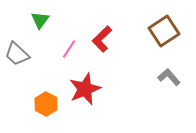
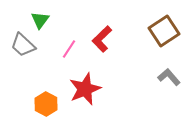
gray trapezoid: moved 6 px right, 9 px up
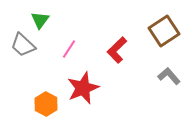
red L-shape: moved 15 px right, 11 px down
gray L-shape: moved 1 px up
red star: moved 2 px left, 1 px up
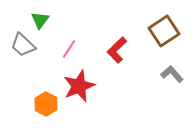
gray L-shape: moved 3 px right, 2 px up
red star: moved 4 px left, 2 px up
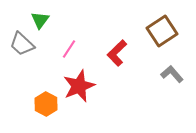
brown square: moved 2 px left
gray trapezoid: moved 1 px left, 1 px up
red L-shape: moved 3 px down
